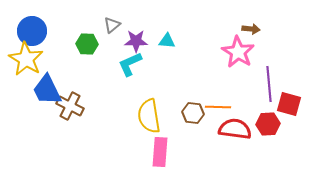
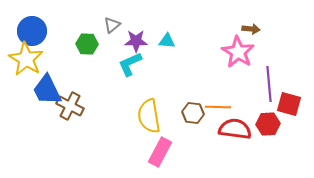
pink rectangle: rotated 24 degrees clockwise
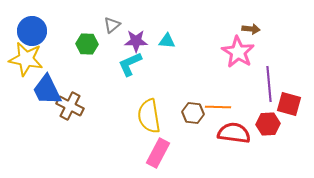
yellow star: rotated 20 degrees counterclockwise
red semicircle: moved 1 px left, 4 px down
pink rectangle: moved 2 px left, 1 px down
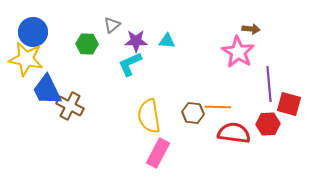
blue circle: moved 1 px right, 1 px down
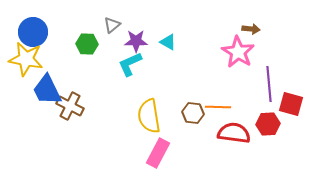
cyan triangle: moved 1 px right, 1 px down; rotated 24 degrees clockwise
red square: moved 2 px right
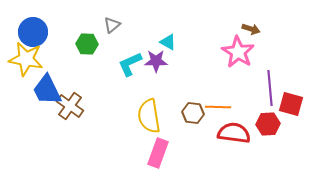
brown arrow: rotated 12 degrees clockwise
purple star: moved 20 px right, 20 px down
purple line: moved 1 px right, 4 px down
brown cross: rotated 8 degrees clockwise
pink rectangle: rotated 8 degrees counterclockwise
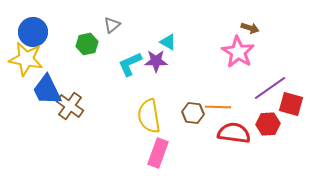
brown arrow: moved 1 px left, 1 px up
green hexagon: rotated 15 degrees counterclockwise
purple line: rotated 60 degrees clockwise
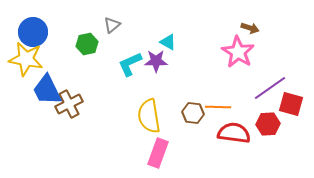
brown cross: moved 1 px left, 2 px up; rotated 28 degrees clockwise
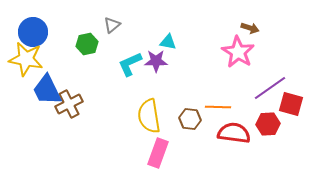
cyan triangle: rotated 18 degrees counterclockwise
brown hexagon: moved 3 px left, 6 px down
